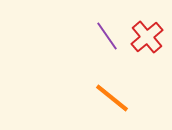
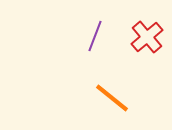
purple line: moved 12 px left; rotated 56 degrees clockwise
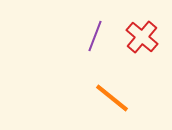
red cross: moved 5 px left; rotated 8 degrees counterclockwise
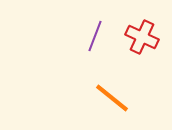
red cross: rotated 16 degrees counterclockwise
